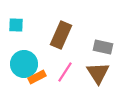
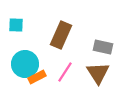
cyan circle: moved 1 px right
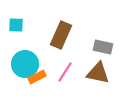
brown triangle: rotated 45 degrees counterclockwise
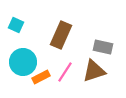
cyan square: rotated 21 degrees clockwise
cyan circle: moved 2 px left, 2 px up
brown triangle: moved 4 px left, 2 px up; rotated 30 degrees counterclockwise
orange rectangle: moved 4 px right
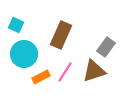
gray rectangle: moved 3 px right; rotated 66 degrees counterclockwise
cyan circle: moved 1 px right, 8 px up
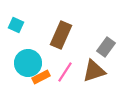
cyan circle: moved 4 px right, 9 px down
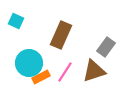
cyan square: moved 4 px up
cyan circle: moved 1 px right
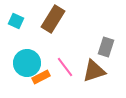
brown rectangle: moved 8 px left, 16 px up; rotated 8 degrees clockwise
gray rectangle: rotated 18 degrees counterclockwise
cyan circle: moved 2 px left
pink line: moved 5 px up; rotated 70 degrees counterclockwise
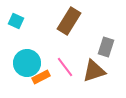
brown rectangle: moved 16 px right, 2 px down
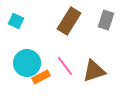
gray rectangle: moved 27 px up
pink line: moved 1 px up
